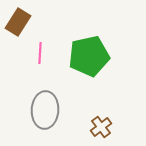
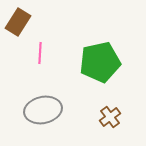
green pentagon: moved 11 px right, 6 px down
gray ellipse: moved 2 px left; rotated 75 degrees clockwise
brown cross: moved 9 px right, 10 px up
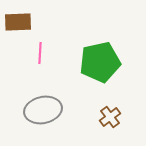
brown rectangle: rotated 56 degrees clockwise
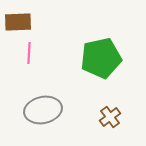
pink line: moved 11 px left
green pentagon: moved 1 px right, 4 px up
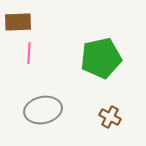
brown cross: rotated 25 degrees counterclockwise
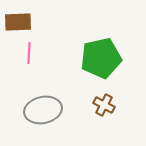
brown cross: moved 6 px left, 12 px up
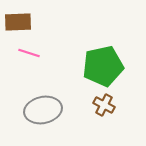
pink line: rotated 75 degrees counterclockwise
green pentagon: moved 2 px right, 8 px down
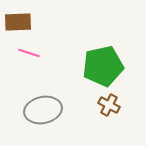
brown cross: moved 5 px right
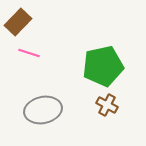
brown rectangle: rotated 44 degrees counterclockwise
brown cross: moved 2 px left
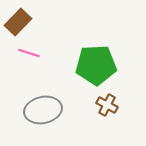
green pentagon: moved 7 px left, 1 px up; rotated 9 degrees clockwise
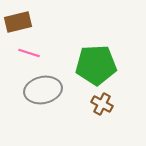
brown rectangle: rotated 32 degrees clockwise
brown cross: moved 5 px left, 1 px up
gray ellipse: moved 20 px up
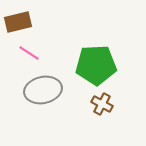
pink line: rotated 15 degrees clockwise
